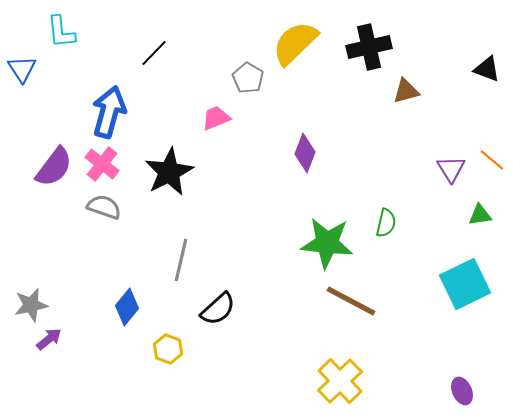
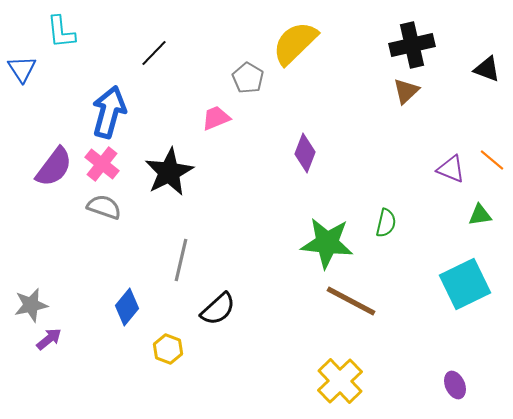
black cross: moved 43 px right, 2 px up
brown triangle: rotated 28 degrees counterclockwise
purple triangle: rotated 36 degrees counterclockwise
purple ellipse: moved 7 px left, 6 px up
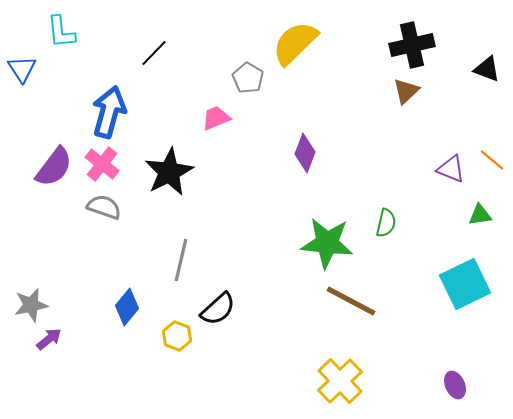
yellow hexagon: moved 9 px right, 13 px up
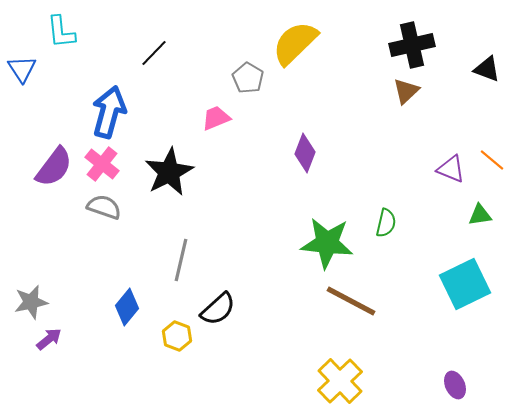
gray star: moved 3 px up
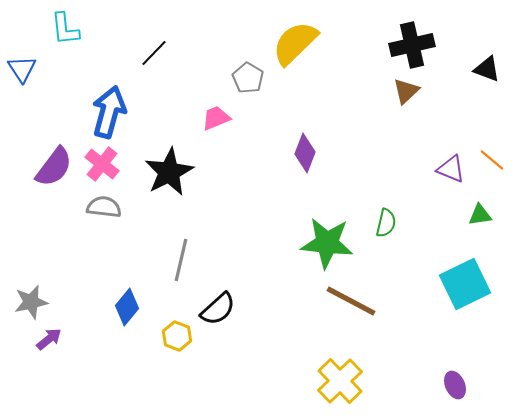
cyan L-shape: moved 4 px right, 3 px up
gray semicircle: rotated 12 degrees counterclockwise
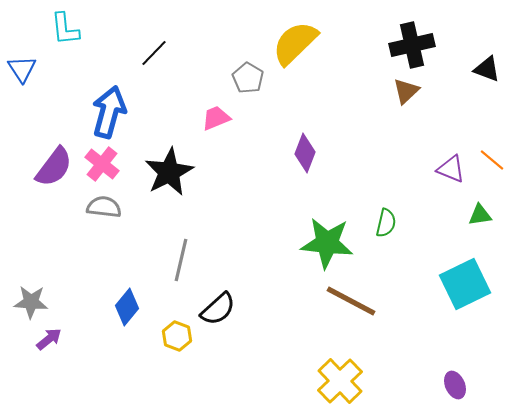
gray star: rotated 16 degrees clockwise
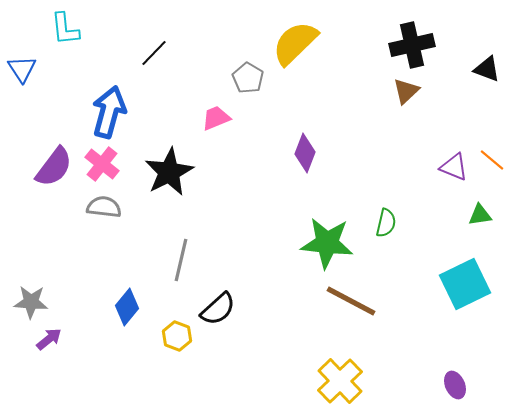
purple triangle: moved 3 px right, 2 px up
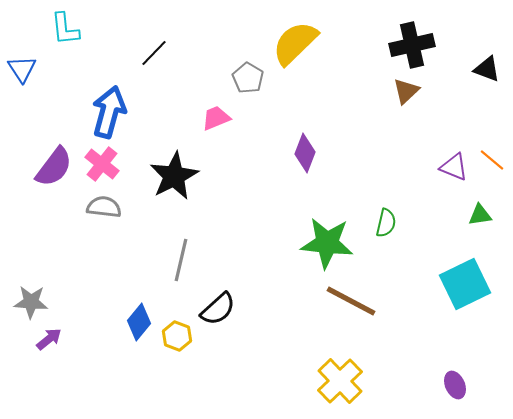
black star: moved 5 px right, 4 px down
blue diamond: moved 12 px right, 15 px down
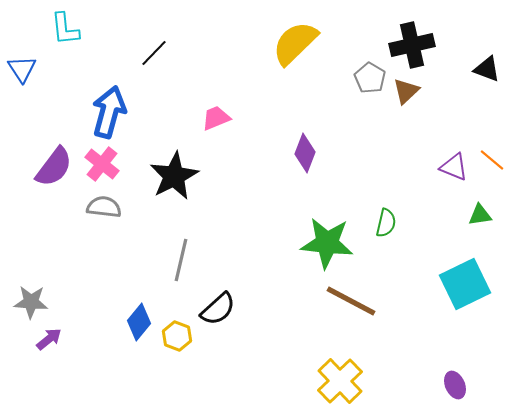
gray pentagon: moved 122 px right
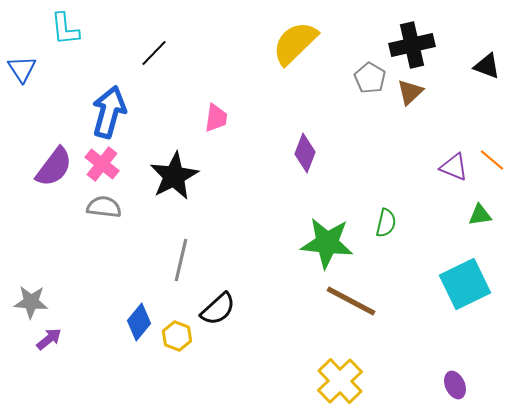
black triangle: moved 3 px up
brown triangle: moved 4 px right, 1 px down
pink trapezoid: rotated 120 degrees clockwise
